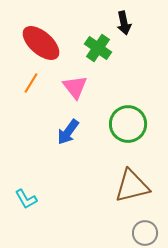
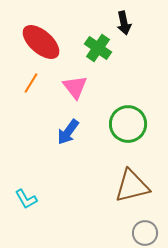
red ellipse: moved 1 px up
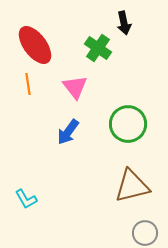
red ellipse: moved 6 px left, 3 px down; rotated 12 degrees clockwise
orange line: moved 3 px left, 1 px down; rotated 40 degrees counterclockwise
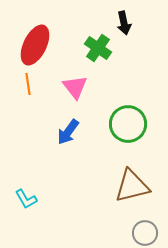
red ellipse: rotated 63 degrees clockwise
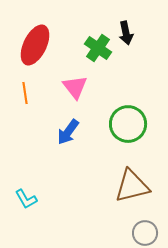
black arrow: moved 2 px right, 10 px down
orange line: moved 3 px left, 9 px down
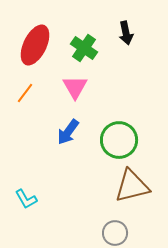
green cross: moved 14 px left
pink triangle: rotated 8 degrees clockwise
orange line: rotated 45 degrees clockwise
green circle: moved 9 px left, 16 px down
gray circle: moved 30 px left
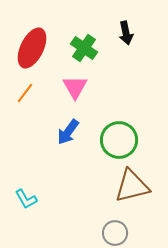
red ellipse: moved 3 px left, 3 px down
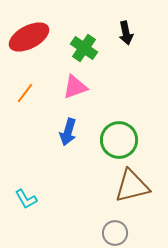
red ellipse: moved 3 px left, 11 px up; rotated 36 degrees clockwise
pink triangle: rotated 40 degrees clockwise
blue arrow: rotated 20 degrees counterclockwise
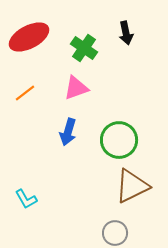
pink triangle: moved 1 px right, 1 px down
orange line: rotated 15 degrees clockwise
brown triangle: rotated 12 degrees counterclockwise
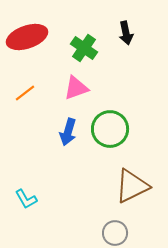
red ellipse: moved 2 px left; rotated 9 degrees clockwise
green circle: moved 9 px left, 11 px up
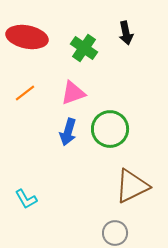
red ellipse: rotated 30 degrees clockwise
pink triangle: moved 3 px left, 5 px down
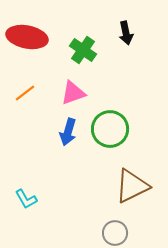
green cross: moved 1 px left, 2 px down
